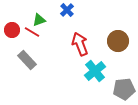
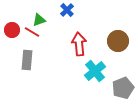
red arrow: moved 1 px left; rotated 15 degrees clockwise
gray rectangle: rotated 48 degrees clockwise
gray pentagon: moved 1 px left, 1 px up; rotated 15 degrees counterclockwise
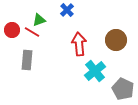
brown circle: moved 2 px left, 1 px up
gray pentagon: moved 1 px down; rotated 25 degrees counterclockwise
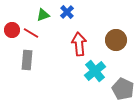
blue cross: moved 2 px down
green triangle: moved 4 px right, 5 px up
red line: moved 1 px left, 1 px down
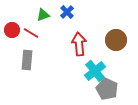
gray pentagon: moved 16 px left
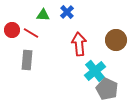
green triangle: rotated 24 degrees clockwise
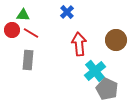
green triangle: moved 20 px left
gray rectangle: moved 1 px right
